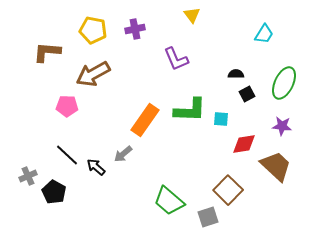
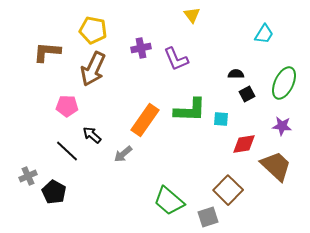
purple cross: moved 6 px right, 19 px down
brown arrow: moved 5 px up; rotated 36 degrees counterclockwise
black line: moved 4 px up
black arrow: moved 4 px left, 32 px up
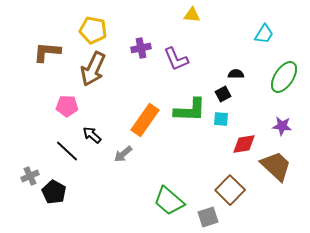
yellow triangle: rotated 48 degrees counterclockwise
green ellipse: moved 6 px up; rotated 8 degrees clockwise
black square: moved 24 px left
gray cross: moved 2 px right
brown square: moved 2 px right
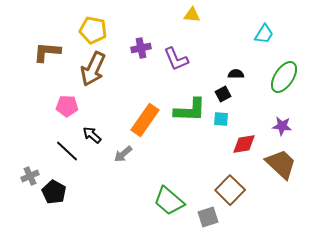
brown trapezoid: moved 5 px right, 2 px up
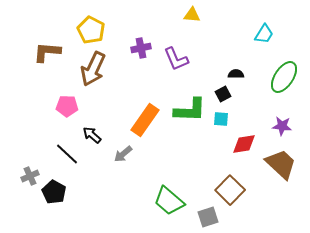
yellow pentagon: moved 2 px left; rotated 16 degrees clockwise
black line: moved 3 px down
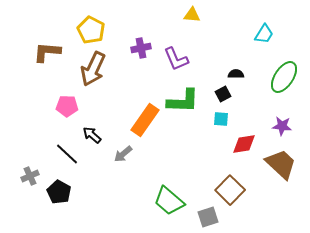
green L-shape: moved 7 px left, 9 px up
black pentagon: moved 5 px right
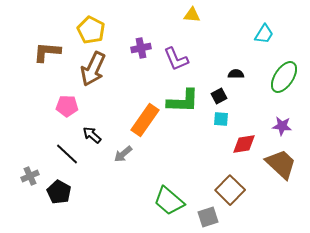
black square: moved 4 px left, 2 px down
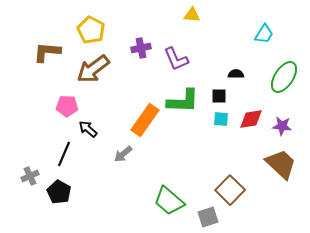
brown arrow: rotated 28 degrees clockwise
black square: rotated 28 degrees clockwise
black arrow: moved 4 px left, 6 px up
red diamond: moved 7 px right, 25 px up
black line: moved 3 px left; rotated 70 degrees clockwise
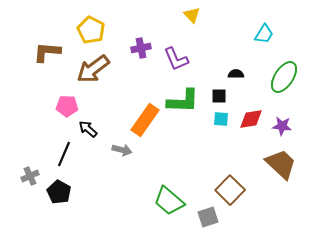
yellow triangle: rotated 42 degrees clockwise
gray arrow: moved 1 px left, 4 px up; rotated 126 degrees counterclockwise
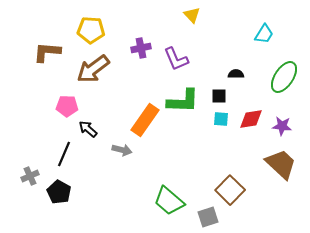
yellow pentagon: rotated 24 degrees counterclockwise
